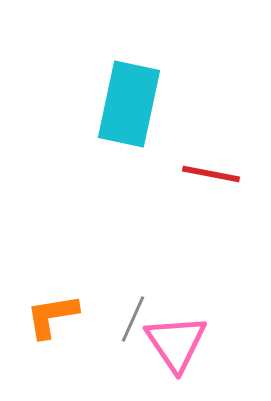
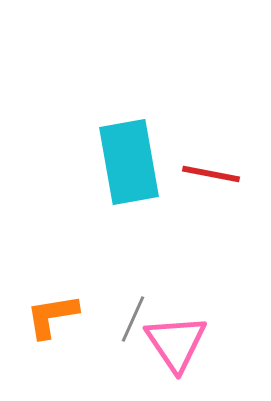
cyan rectangle: moved 58 px down; rotated 22 degrees counterclockwise
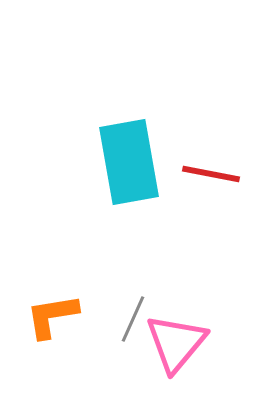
pink triangle: rotated 14 degrees clockwise
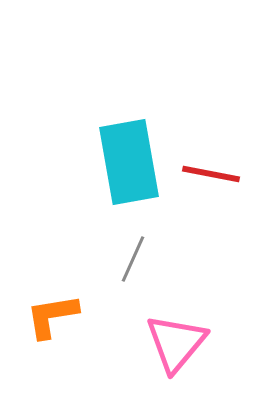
gray line: moved 60 px up
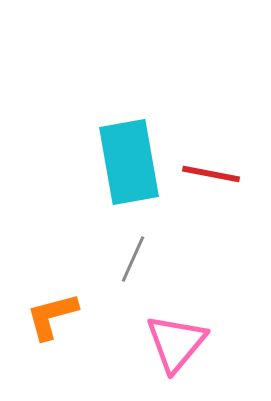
orange L-shape: rotated 6 degrees counterclockwise
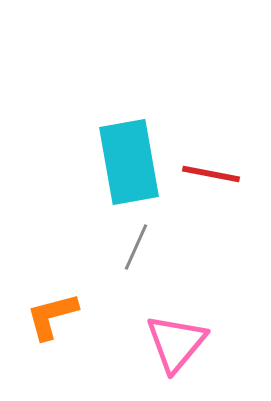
gray line: moved 3 px right, 12 px up
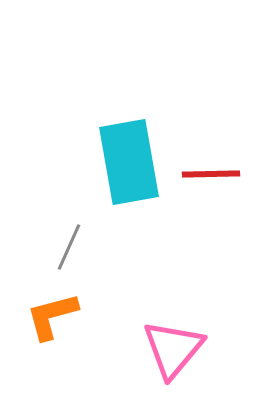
red line: rotated 12 degrees counterclockwise
gray line: moved 67 px left
pink triangle: moved 3 px left, 6 px down
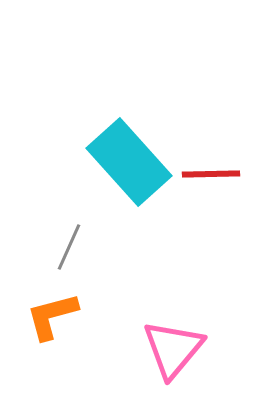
cyan rectangle: rotated 32 degrees counterclockwise
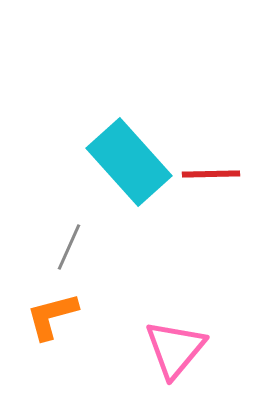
pink triangle: moved 2 px right
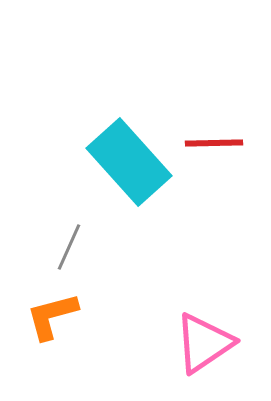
red line: moved 3 px right, 31 px up
pink triangle: moved 29 px right, 6 px up; rotated 16 degrees clockwise
